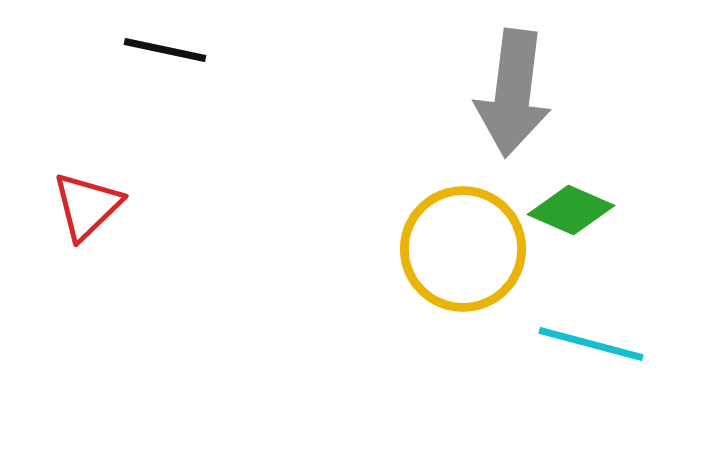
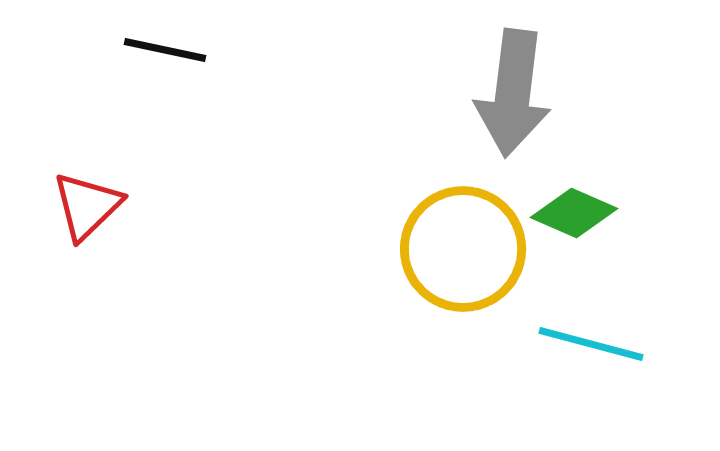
green diamond: moved 3 px right, 3 px down
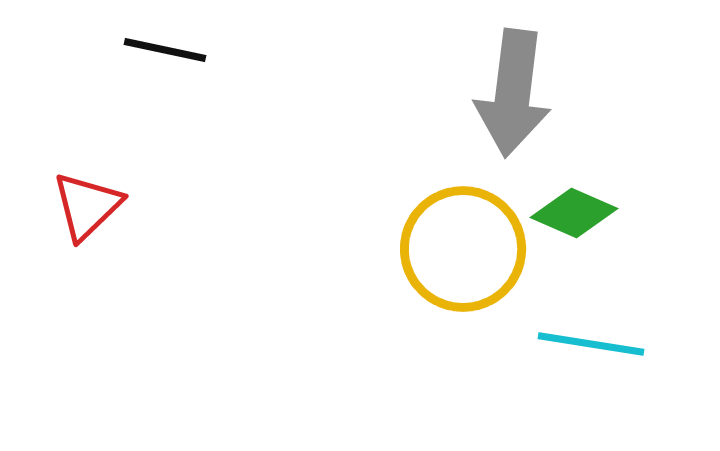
cyan line: rotated 6 degrees counterclockwise
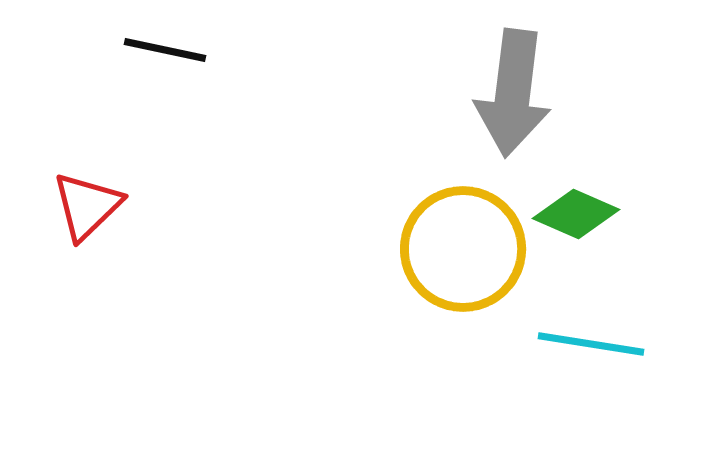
green diamond: moved 2 px right, 1 px down
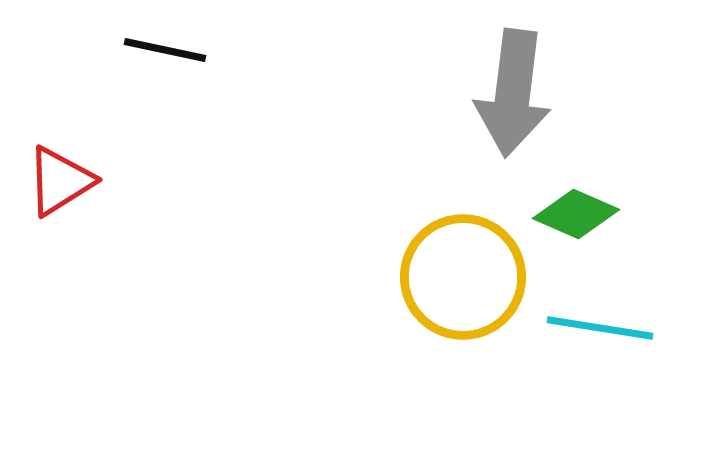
red triangle: moved 27 px left, 25 px up; rotated 12 degrees clockwise
yellow circle: moved 28 px down
cyan line: moved 9 px right, 16 px up
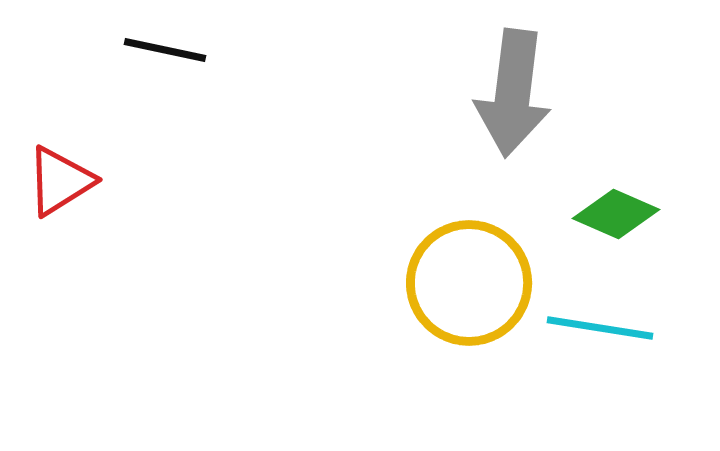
green diamond: moved 40 px right
yellow circle: moved 6 px right, 6 px down
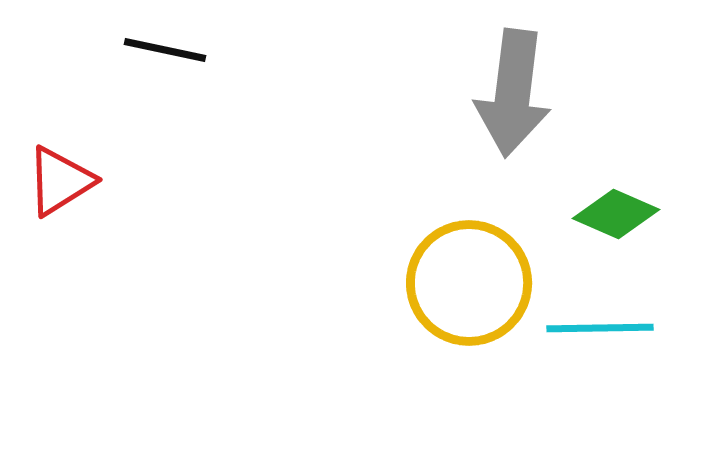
cyan line: rotated 10 degrees counterclockwise
